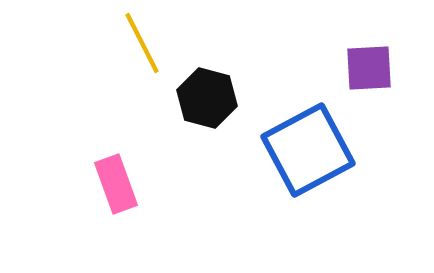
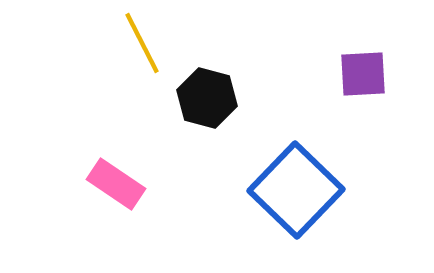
purple square: moved 6 px left, 6 px down
blue square: moved 12 px left, 40 px down; rotated 18 degrees counterclockwise
pink rectangle: rotated 36 degrees counterclockwise
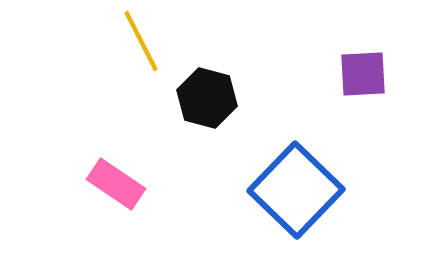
yellow line: moved 1 px left, 2 px up
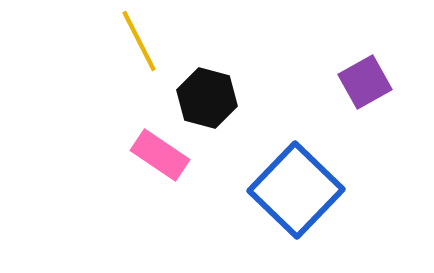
yellow line: moved 2 px left
purple square: moved 2 px right, 8 px down; rotated 26 degrees counterclockwise
pink rectangle: moved 44 px right, 29 px up
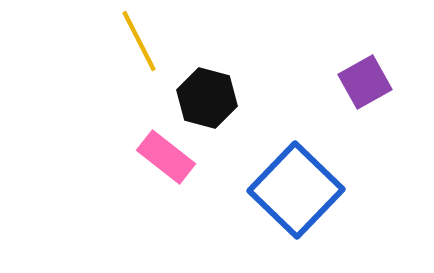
pink rectangle: moved 6 px right, 2 px down; rotated 4 degrees clockwise
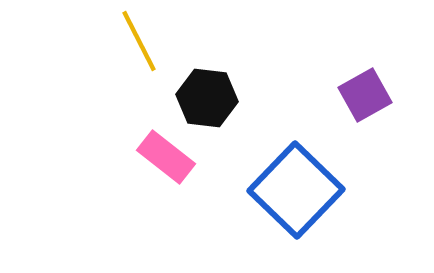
purple square: moved 13 px down
black hexagon: rotated 8 degrees counterclockwise
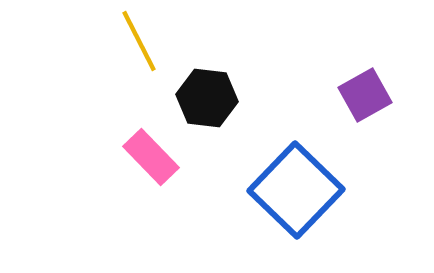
pink rectangle: moved 15 px left; rotated 8 degrees clockwise
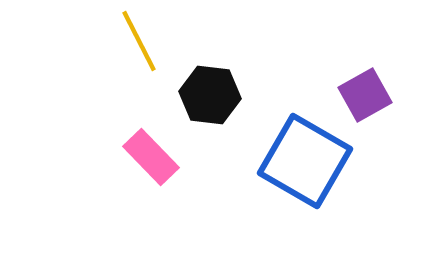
black hexagon: moved 3 px right, 3 px up
blue square: moved 9 px right, 29 px up; rotated 14 degrees counterclockwise
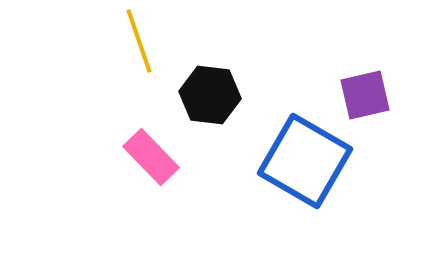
yellow line: rotated 8 degrees clockwise
purple square: rotated 16 degrees clockwise
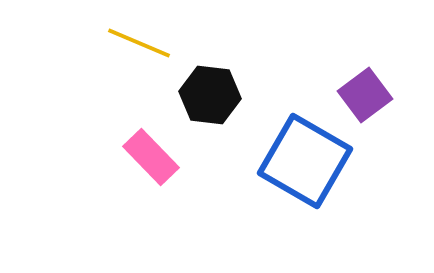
yellow line: moved 2 px down; rotated 48 degrees counterclockwise
purple square: rotated 24 degrees counterclockwise
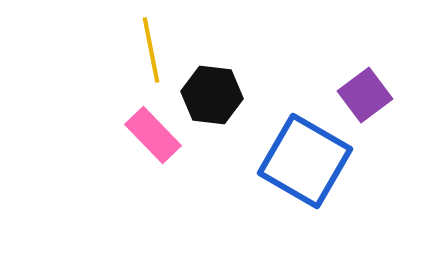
yellow line: moved 12 px right, 7 px down; rotated 56 degrees clockwise
black hexagon: moved 2 px right
pink rectangle: moved 2 px right, 22 px up
